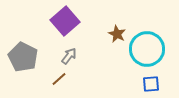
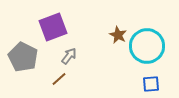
purple square: moved 12 px left, 6 px down; rotated 20 degrees clockwise
brown star: moved 1 px right, 1 px down
cyan circle: moved 3 px up
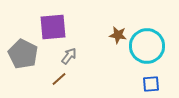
purple square: rotated 16 degrees clockwise
brown star: rotated 18 degrees counterclockwise
gray pentagon: moved 3 px up
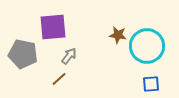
gray pentagon: rotated 16 degrees counterclockwise
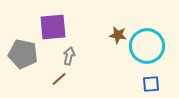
gray arrow: rotated 24 degrees counterclockwise
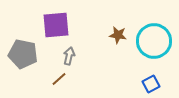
purple square: moved 3 px right, 2 px up
cyan circle: moved 7 px right, 5 px up
blue square: rotated 24 degrees counterclockwise
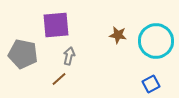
cyan circle: moved 2 px right
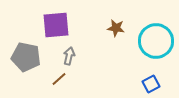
brown star: moved 2 px left, 7 px up
gray pentagon: moved 3 px right, 3 px down
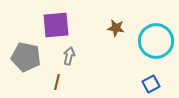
brown line: moved 2 px left, 3 px down; rotated 35 degrees counterclockwise
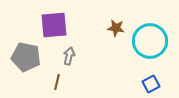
purple square: moved 2 px left
cyan circle: moved 6 px left
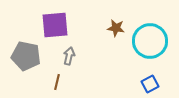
purple square: moved 1 px right
gray pentagon: moved 1 px up
blue square: moved 1 px left
